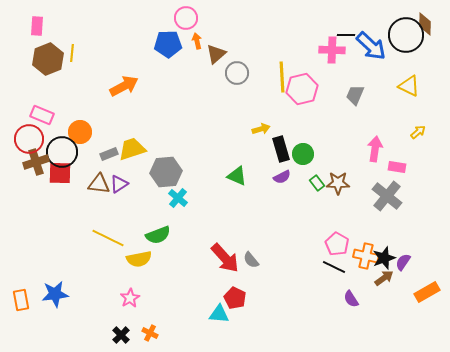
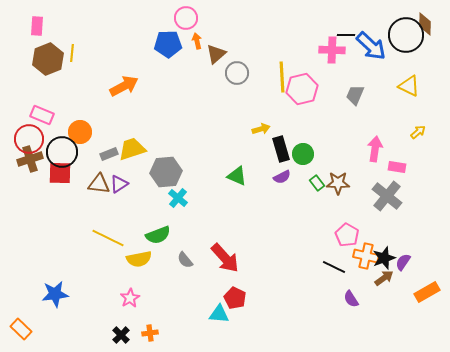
brown cross at (36, 162): moved 6 px left, 3 px up
pink pentagon at (337, 244): moved 10 px right, 9 px up
gray semicircle at (251, 260): moved 66 px left
orange rectangle at (21, 300): moved 29 px down; rotated 35 degrees counterclockwise
orange cross at (150, 333): rotated 35 degrees counterclockwise
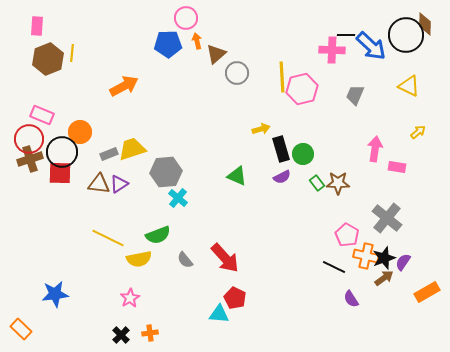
gray cross at (387, 196): moved 22 px down
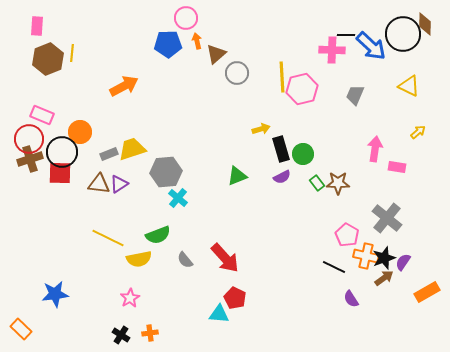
black circle at (406, 35): moved 3 px left, 1 px up
green triangle at (237, 176): rotated 45 degrees counterclockwise
black cross at (121, 335): rotated 12 degrees counterclockwise
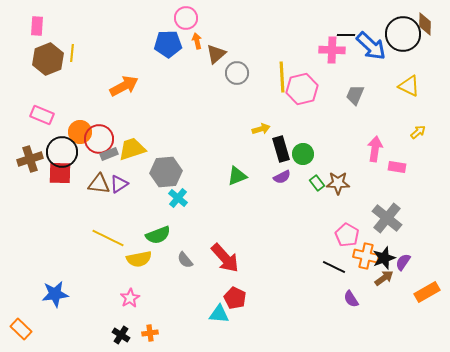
red circle at (29, 139): moved 70 px right
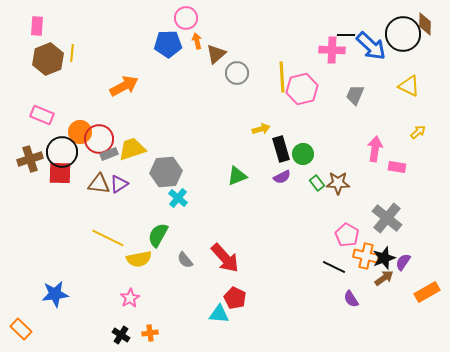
green semicircle at (158, 235): rotated 140 degrees clockwise
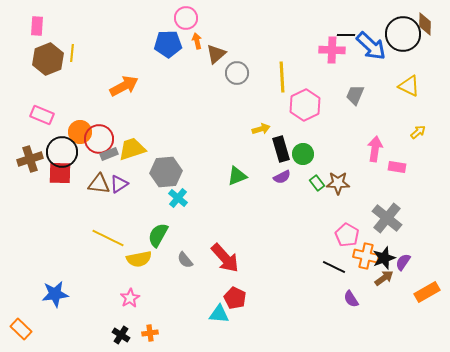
pink hexagon at (302, 89): moved 3 px right, 16 px down; rotated 12 degrees counterclockwise
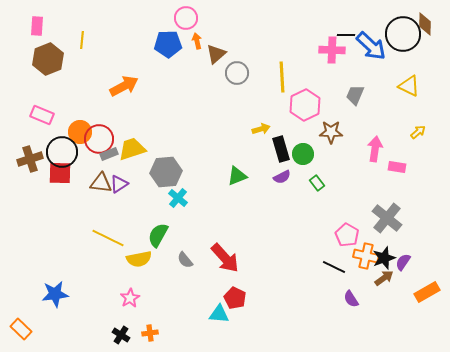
yellow line at (72, 53): moved 10 px right, 13 px up
brown star at (338, 183): moved 7 px left, 51 px up
brown triangle at (99, 184): moved 2 px right, 1 px up
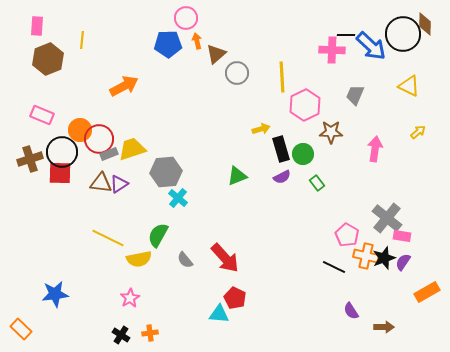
orange circle at (80, 132): moved 2 px up
pink rectangle at (397, 167): moved 5 px right, 69 px down
brown arrow at (384, 278): moved 49 px down; rotated 36 degrees clockwise
purple semicircle at (351, 299): moved 12 px down
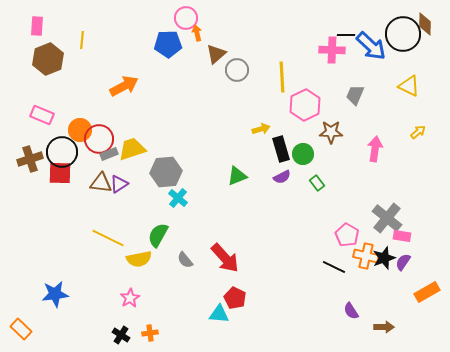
orange arrow at (197, 41): moved 8 px up
gray circle at (237, 73): moved 3 px up
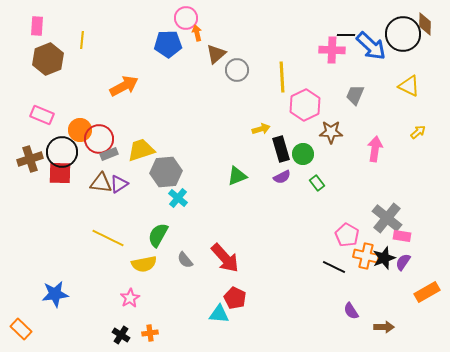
yellow trapezoid at (132, 149): moved 9 px right, 1 px down
yellow semicircle at (139, 259): moved 5 px right, 5 px down
